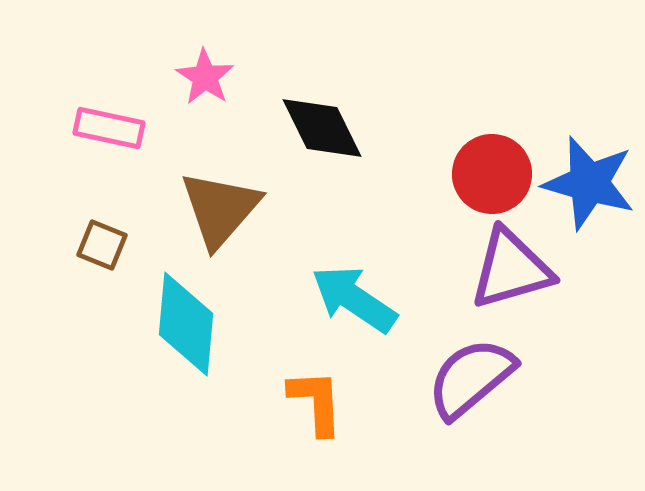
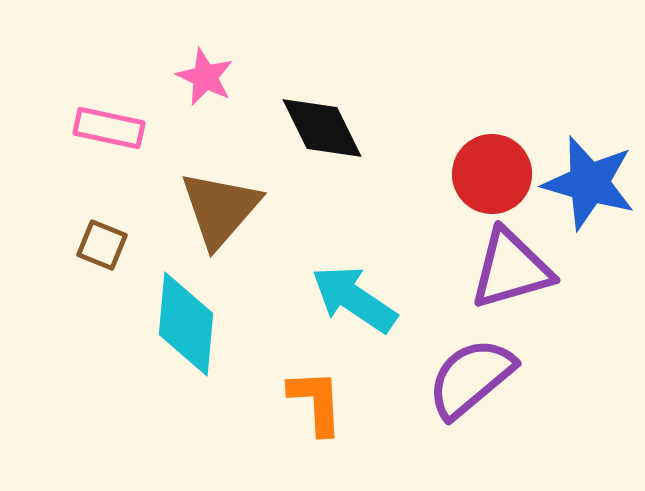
pink star: rotated 8 degrees counterclockwise
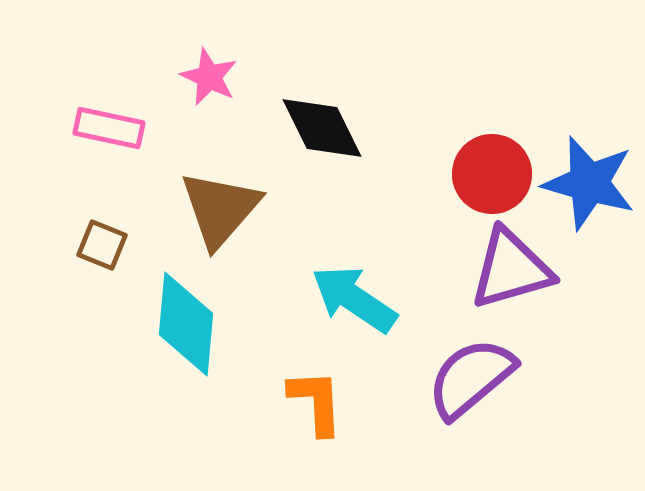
pink star: moved 4 px right
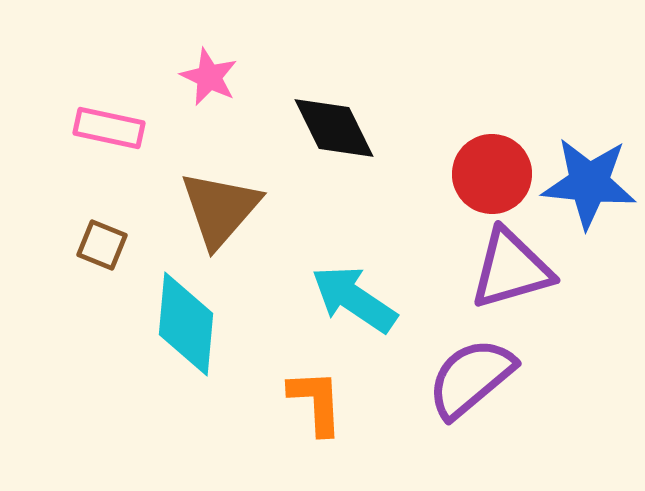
black diamond: moved 12 px right
blue star: rotated 10 degrees counterclockwise
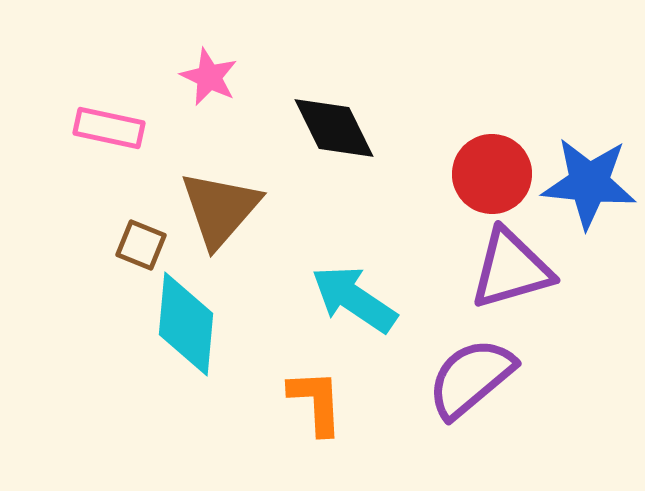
brown square: moved 39 px right
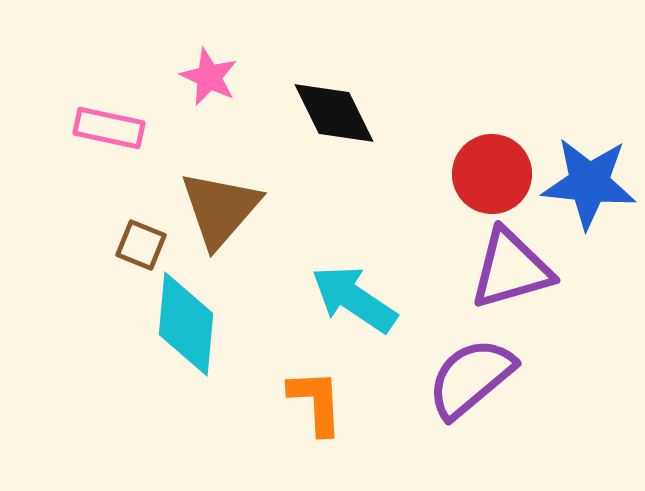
black diamond: moved 15 px up
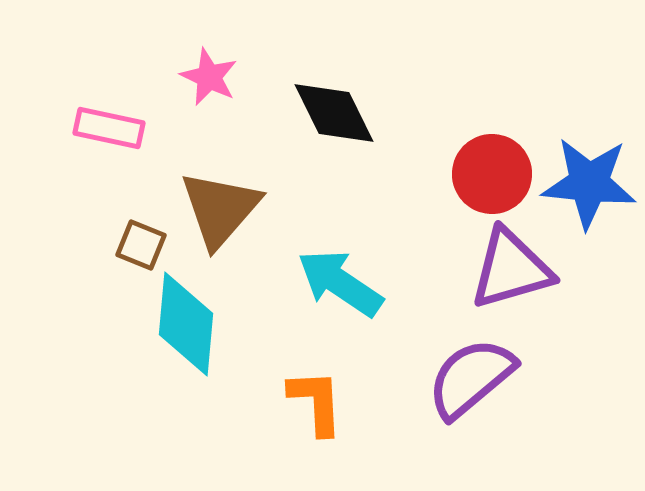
cyan arrow: moved 14 px left, 16 px up
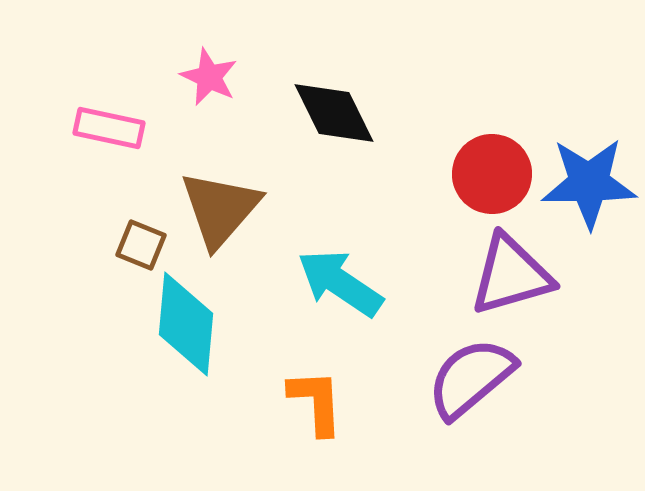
blue star: rotated 6 degrees counterclockwise
purple triangle: moved 6 px down
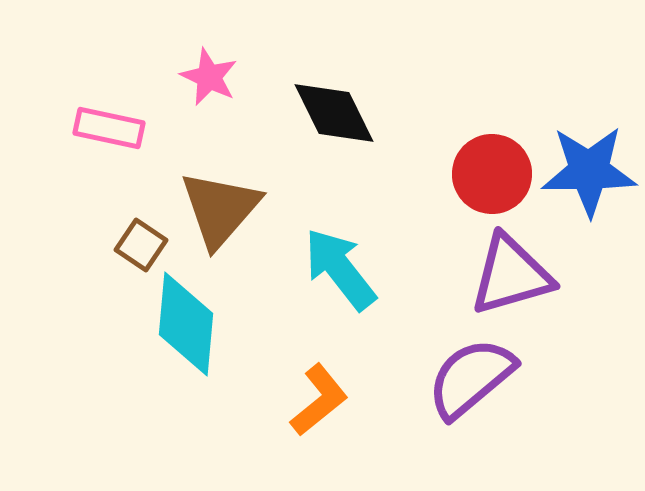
blue star: moved 12 px up
brown square: rotated 12 degrees clockwise
cyan arrow: moved 14 px up; rotated 18 degrees clockwise
orange L-shape: moved 3 px right, 2 px up; rotated 54 degrees clockwise
